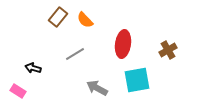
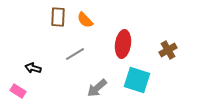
brown rectangle: rotated 36 degrees counterclockwise
cyan square: rotated 28 degrees clockwise
gray arrow: rotated 70 degrees counterclockwise
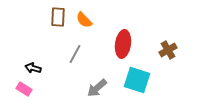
orange semicircle: moved 1 px left
gray line: rotated 30 degrees counterclockwise
pink rectangle: moved 6 px right, 2 px up
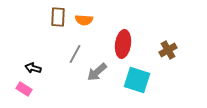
orange semicircle: rotated 42 degrees counterclockwise
gray arrow: moved 16 px up
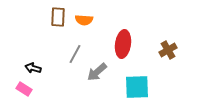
cyan square: moved 7 px down; rotated 20 degrees counterclockwise
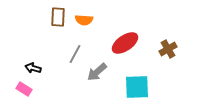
red ellipse: moved 2 px right, 1 px up; rotated 48 degrees clockwise
brown cross: moved 1 px up
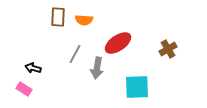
red ellipse: moved 7 px left
gray arrow: moved 4 px up; rotated 40 degrees counterclockwise
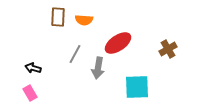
gray arrow: moved 1 px right
pink rectangle: moved 6 px right, 4 px down; rotated 28 degrees clockwise
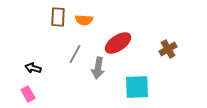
pink rectangle: moved 2 px left, 1 px down
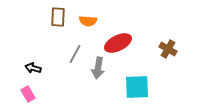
orange semicircle: moved 4 px right, 1 px down
red ellipse: rotated 8 degrees clockwise
brown cross: rotated 30 degrees counterclockwise
